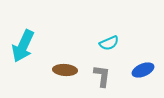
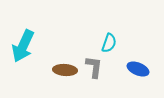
cyan semicircle: rotated 48 degrees counterclockwise
blue ellipse: moved 5 px left, 1 px up; rotated 45 degrees clockwise
gray L-shape: moved 8 px left, 9 px up
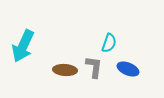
blue ellipse: moved 10 px left
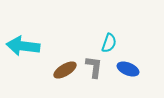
cyan arrow: rotated 72 degrees clockwise
brown ellipse: rotated 35 degrees counterclockwise
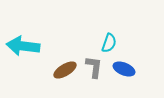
blue ellipse: moved 4 px left
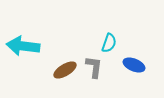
blue ellipse: moved 10 px right, 4 px up
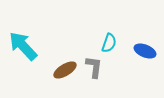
cyan arrow: rotated 40 degrees clockwise
blue ellipse: moved 11 px right, 14 px up
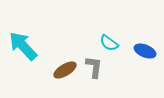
cyan semicircle: rotated 108 degrees clockwise
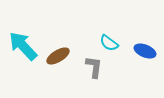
brown ellipse: moved 7 px left, 14 px up
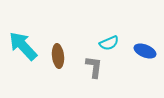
cyan semicircle: rotated 60 degrees counterclockwise
brown ellipse: rotated 65 degrees counterclockwise
